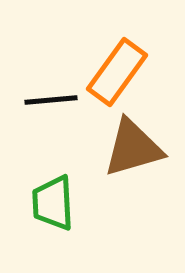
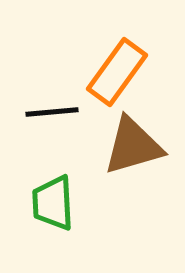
black line: moved 1 px right, 12 px down
brown triangle: moved 2 px up
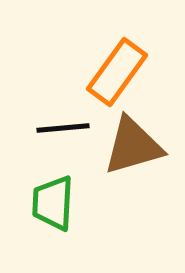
black line: moved 11 px right, 16 px down
green trapezoid: rotated 6 degrees clockwise
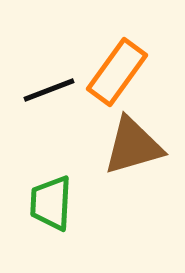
black line: moved 14 px left, 38 px up; rotated 16 degrees counterclockwise
green trapezoid: moved 2 px left
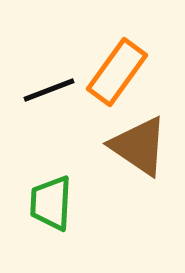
brown triangle: moved 6 px right; rotated 50 degrees clockwise
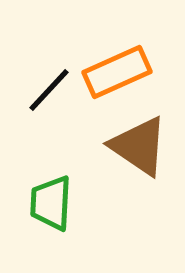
orange rectangle: rotated 30 degrees clockwise
black line: rotated 26 degrees counterclockwise
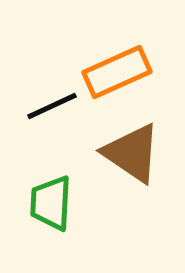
black line: moved 3 px right, 16 px down; rotated 22 degrees clockwise
brown triangle: moved 7 px left, 7 px down
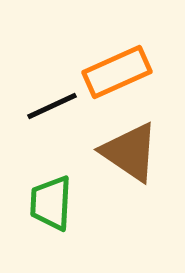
brown triangle: moved 2 px left, 1 px up
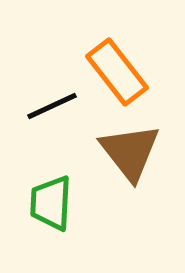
orange rectangle: rotated 76 degrees clockwise
brown triangle: rotated 18 degrees clockwise
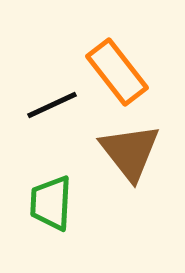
black line: moved 1 px up
